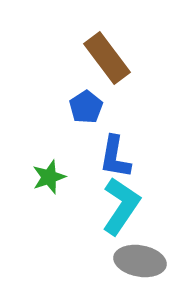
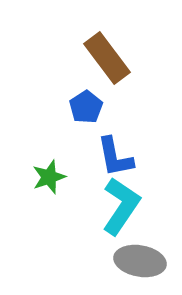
blue L-shape: rotated 21 degrees counterclockwise
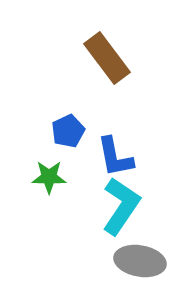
blue pentagon: moved 18 px left, 24 px down; rotated 8 degrees clockwise
green star: rotated 20 degrees clockwise
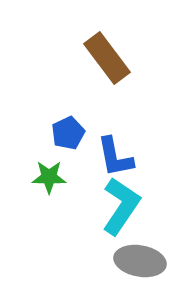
blue pentagon: moved 2 px down
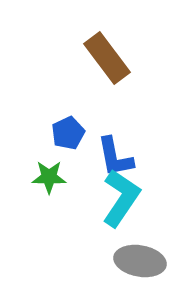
cyan L-shape: moved 8 px up
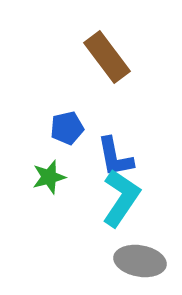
brown rectangle: moved 1 px up
blue pentagon: moved 1 px left, 5 px up; rotated 12 degrees clockwise
green star: rotated 16 degrees counterclockwise
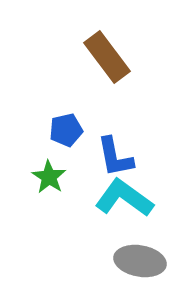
blue pentagon: moved 1 px left, 2 px down
green star: rotated 24 degrees counterclockwise
cyan L-shape: moved 3 px right; rotated 88 degrees counterclockwise
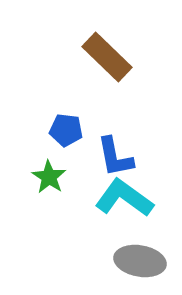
brown rectangle: rotated 9 degrees counterclockwise
blue pentagon: rotated 20 degrees clockwise
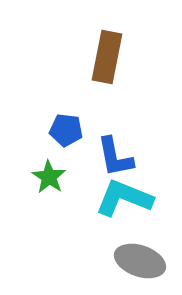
brown rectangle: rotated 57 degrees clockwise
cyan L-shape: rotated 14 degrees counterclockwise
gray ellipse: rotated 9 degrees clockwise
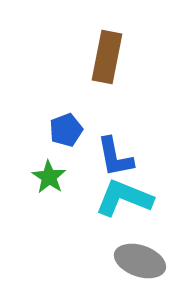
blue pentagon: rotated 28 degrees counterclockwise
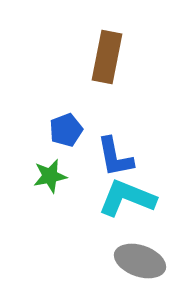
green star: moved 1 px right, 1 px up; rotated 28 degrees clockwise
cyan L-shape: moved 3 px right
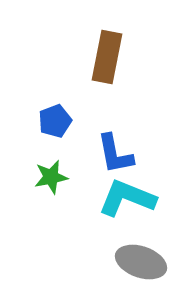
blue pentagon: moved 11 px left, 9 px up
blue L-shape: moved 3 px up
green star: moved 1 px right, 1 px down
gray ellipse: moved 1 px right, 1 px down
